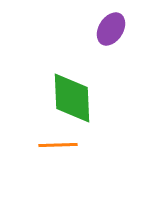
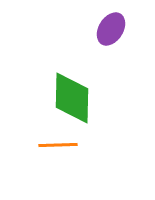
green diamond: rotated 4 degrees clockwise
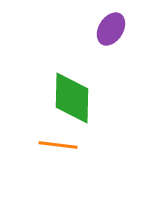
orange line: rotated 9 degrees clockwise
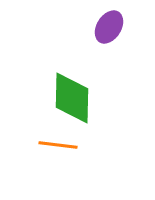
purple ellipse: moved 2 px left, 2 px up
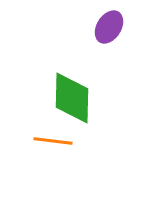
orange line: moved 5 px left, 4 px up
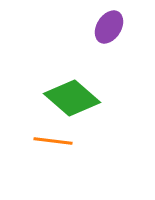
green diamond: rotated 50 degrees counterclockwise
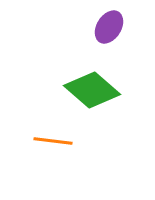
green diamond: moved 20 px right, 8 px up
